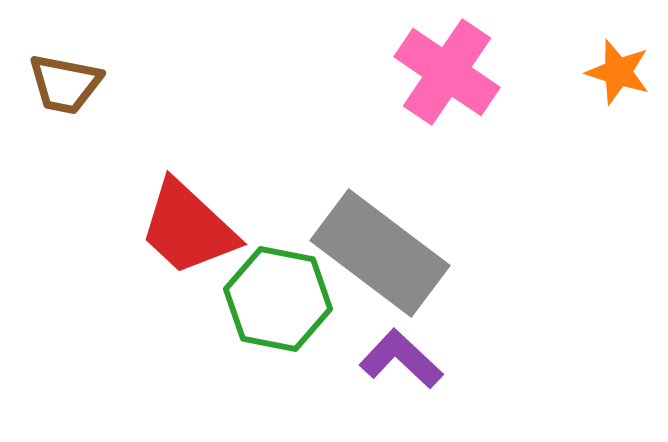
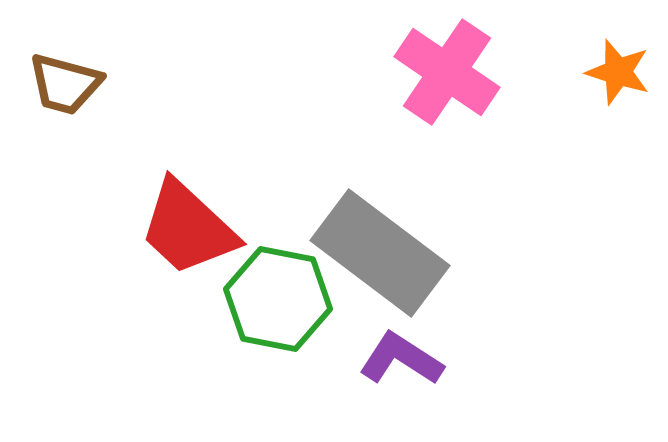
brown trapezoid: rotated 4 degrees clockwise
purple L-shape: rotated 10 degrees counterclockwise
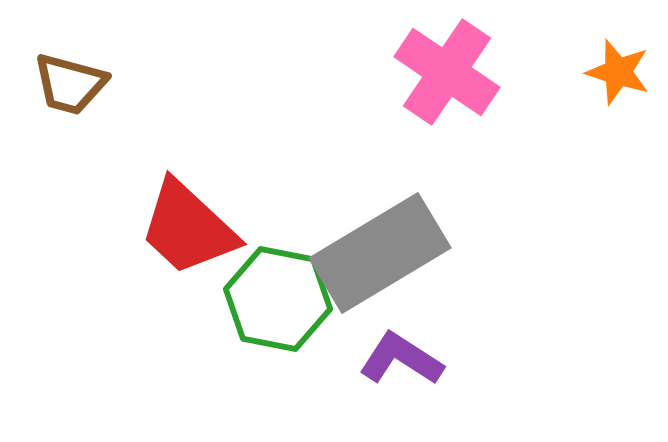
brown trapezoid: moved 5 px right
gray rectangle: rotated 68 degrees counterclockwise
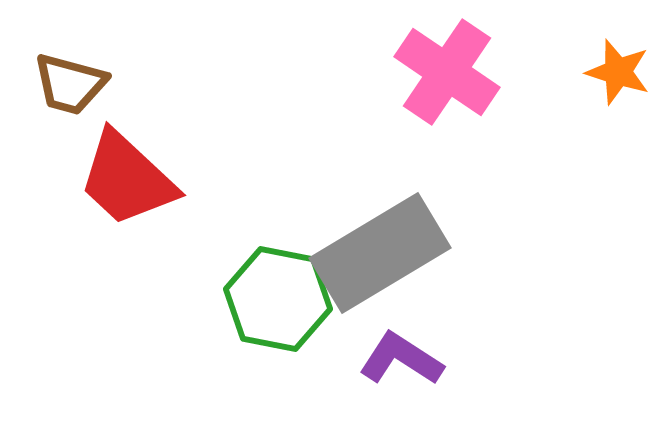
red trapezoid: moved 61 px left, 49 px up
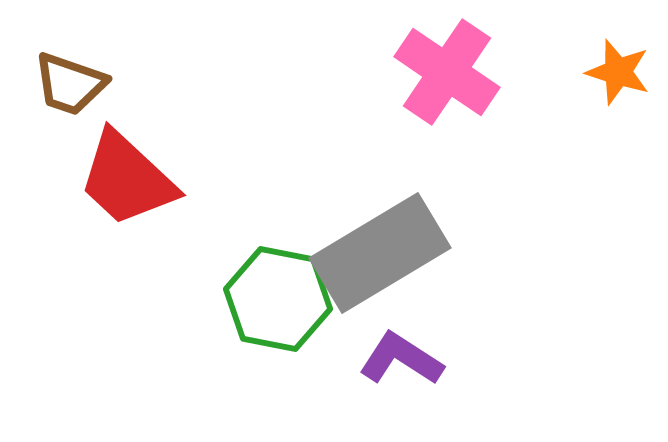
brown trapezoid: rotated 4 degrees clockwise
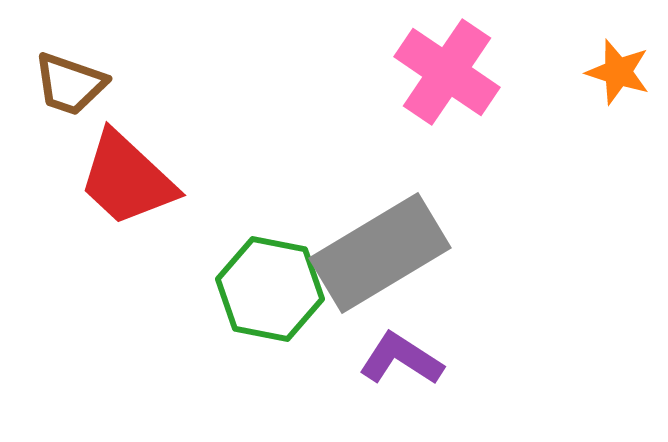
green hexagon: moved 8 px left, 10 px up
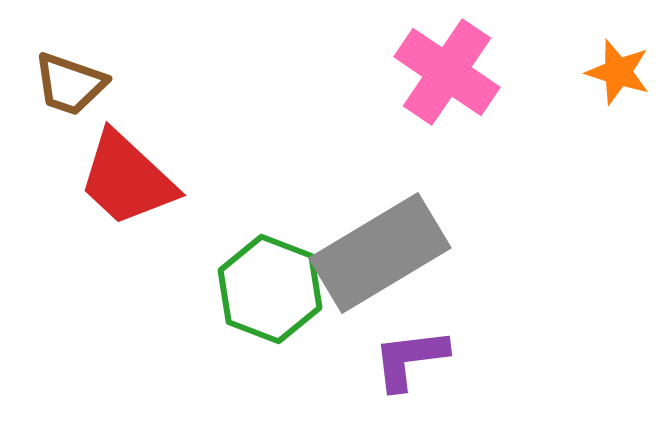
green hexagon: rotated 10 degrees clockwise
purple L-shape: moved 9 px right; rotated 40 degrees counterclockwise
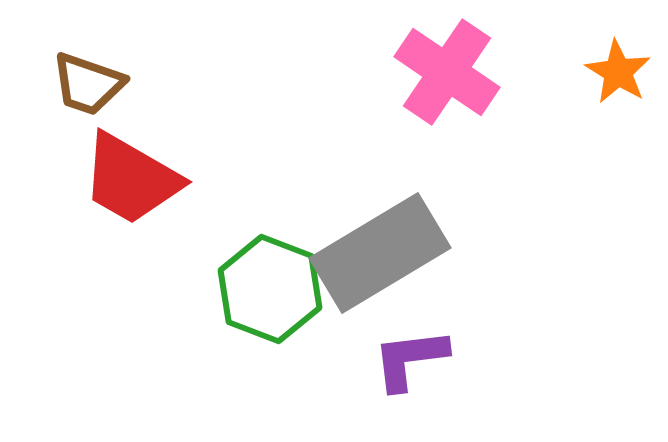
orange star: rotated 14 degrees clockwise
brown trapezoid: moved 18 px right
red trapezoid: moved 4 px right; rotated 13 degrees counterclockwise
